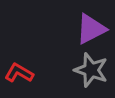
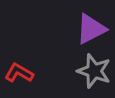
gray star: moved 3 px right, 1 px down
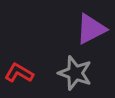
gray star: moved 19 px left, 2 px down
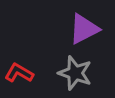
purple triangle: moved 7 px left
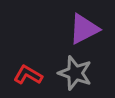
red L-shape: moved 9 px right, 2 px down
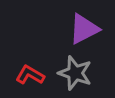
red L-shape: moved 2 px right
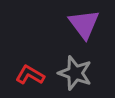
purple triangle: moved 5 px up; rotated 40 degrees counterclockwise
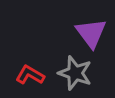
purple triangle: moved 7 px right, 9 px down
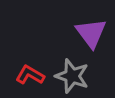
gray star: moved 3 px left, 3 px down
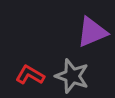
purple triangle: moved 1 px right, 1 px up; rotated 44 degrees clockwise
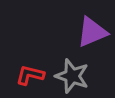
red L-shape: rotated 16 degrees counterclockwise
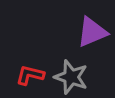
gray star: moved 1 px left, 1 px down
